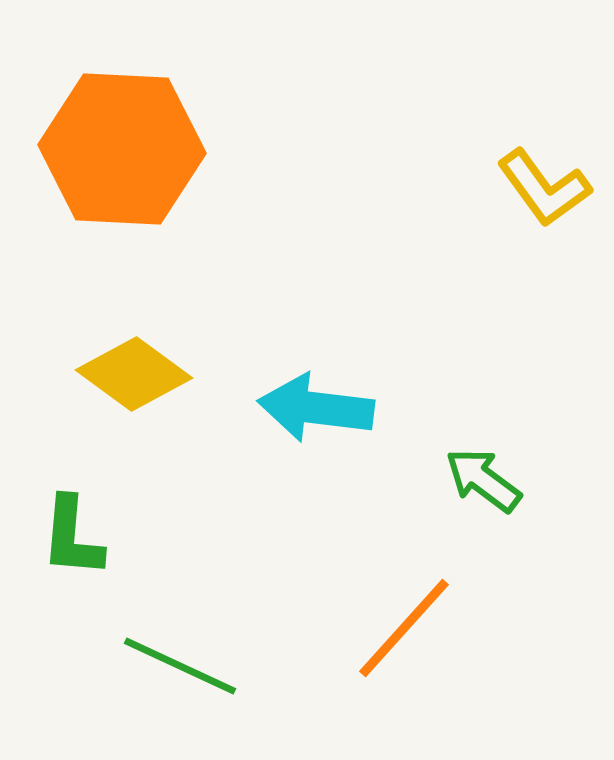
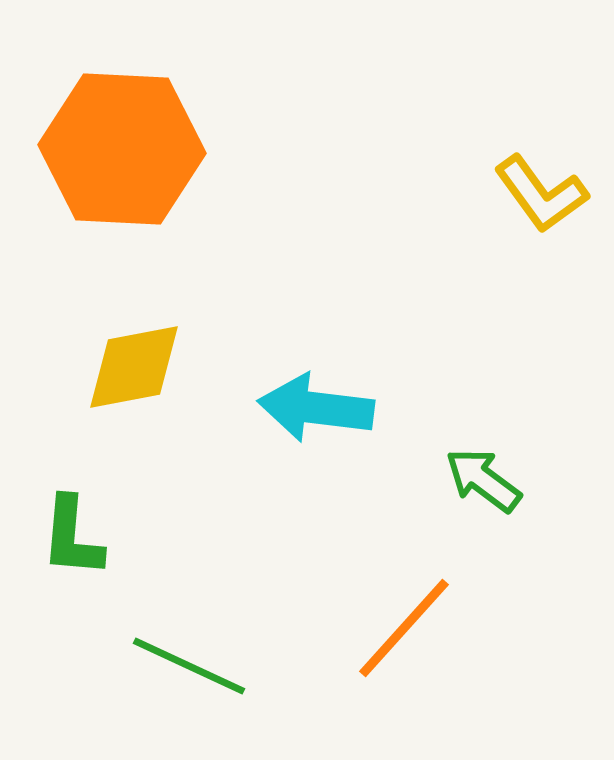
yellow L-shape: moved 3 px left, 6 px down
yellow diamond: moved 7 px up; rotated 47 degrees counterclockwise
green line: moved 9 px right
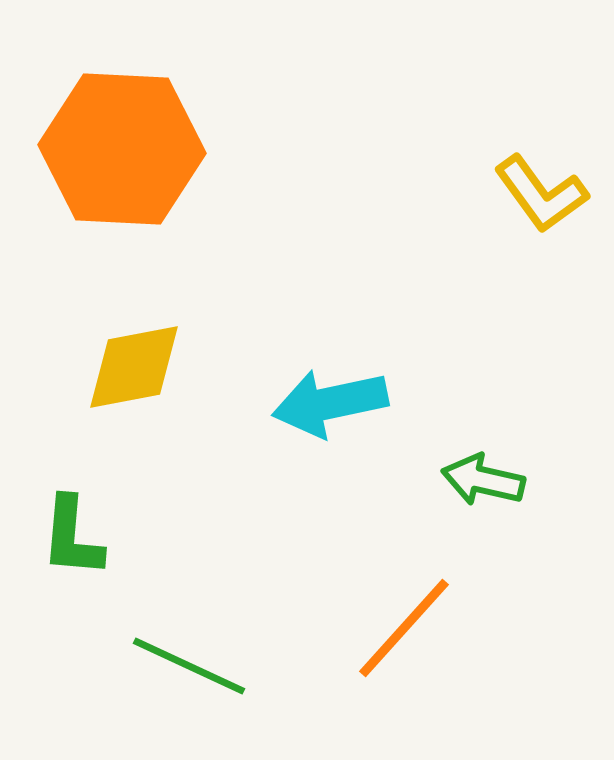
cyan arrow: moved 14 px right, 5 px up; rotated 19 degrees counterclockwise
green arrow: rotated 24 degrees counterclockwise
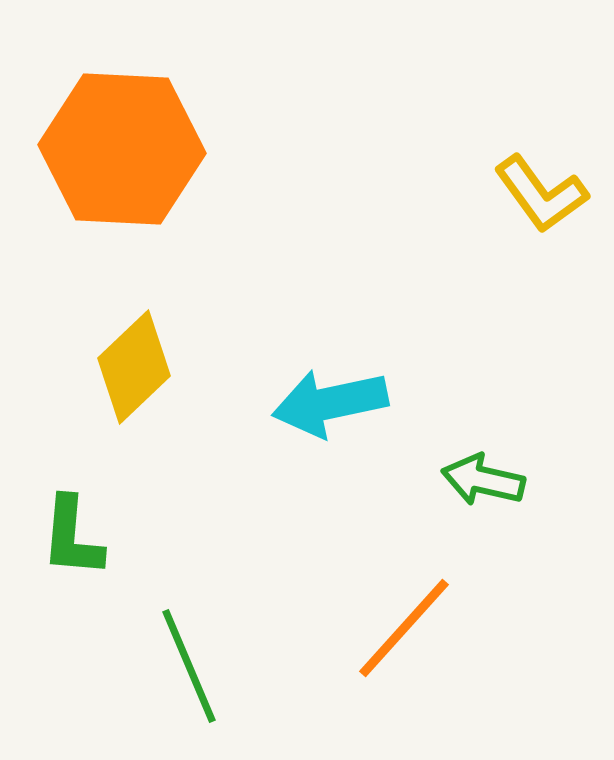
yellow diamond: rotated 33 degrees counterclockwise
green line: rotated 42 degrees clockwise
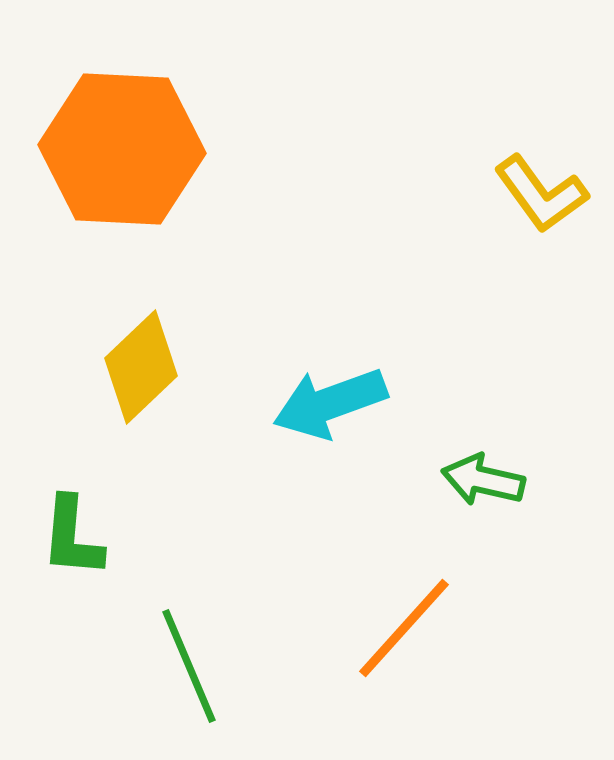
yellow diamond: moved 7 px right
cyan arrow: rotated 8 degrees counterclockwise
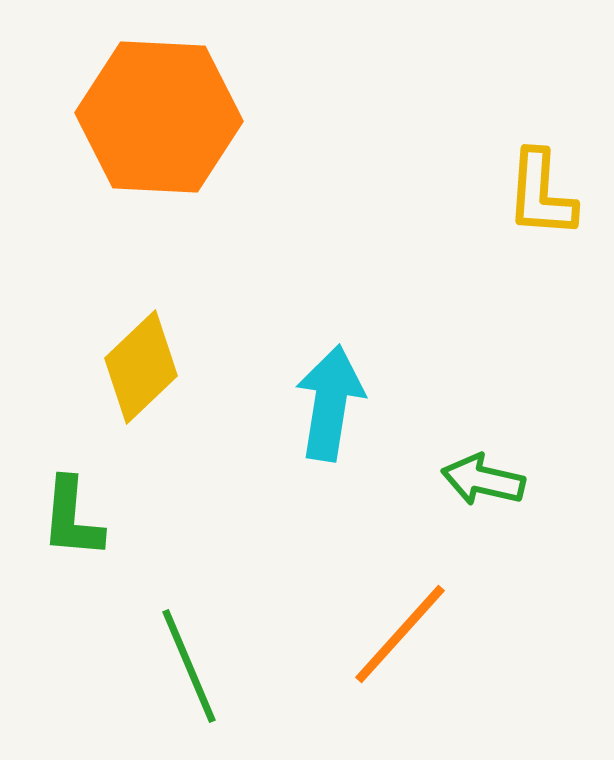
orange hexagon: moved 37 px right, 32 px up
yellow L-shape: rotated 40 degrees clockwise
cyan arrow: rotated 119 degrees clockwise
green L-shape: moved 19 px up
orange line: moved 4 px left, 6 px down
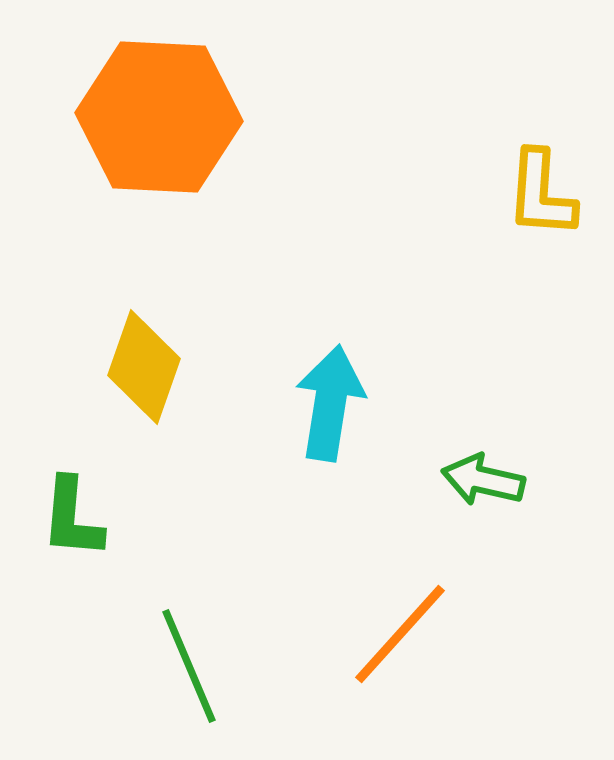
yellow diamond: moved 3 px right; rotated 27 degrees counterclockwise
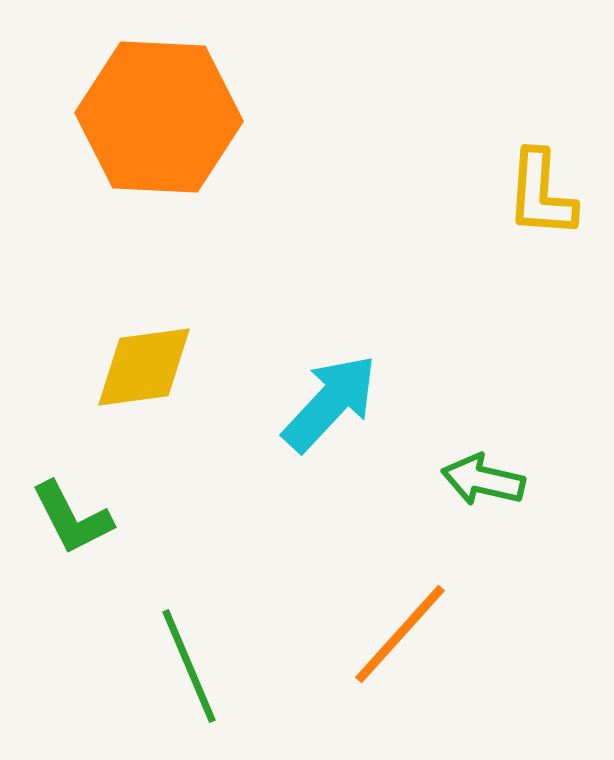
yellow diamond: rotated 63 degrees clockwise
cyan arrow: rotated 34 degrees clockwise
green L-shape: rotated 32 degrees counterclockwise
